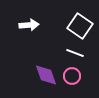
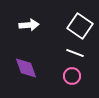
purple diamond: moved 20 px left, 7 px up
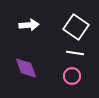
white square: moved 4 px left, 1 px down
white line: rotated 12 degrees counterclockwise
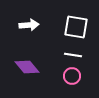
white square: rotated 25 degrees counterclockwise
white line: moved 2 px left, 2 px down
purple diamond: moved 1 px right, 1 px up; rotated 20 degrees counterclockwise
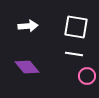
white arrow: moved 1 px left, 1 px down
white line: moved 1 px right, 1 px up
pink circle: moved 15 px right
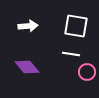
white square: moved 1 px up
white line: moved 3 px left
pink circle: moved 4 px up
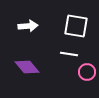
white line: moved 2 px left
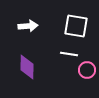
purple diamond: rotated 40 degrees clockwise
pink circle: moved 2 px up
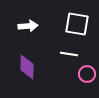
white square: moved 1 px right, 2 px up
pink circle: moved 4 px down
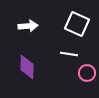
white square: rotated 15 degrees clockwise
pink circle: moved 1 px up
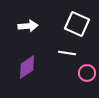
white line: moved 2 px left, 1 px up
purple diamond: rotated 55 degrees clockwise
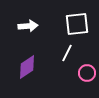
white square: rotated 30 degrees counterclockwise
white line: rotated 72 degrees counterclockwise
